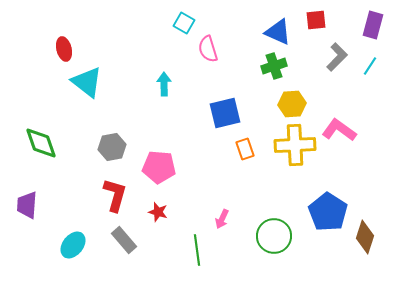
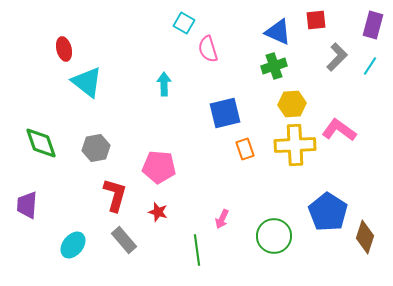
gray hexagon: moved 16 px left, 1 px down
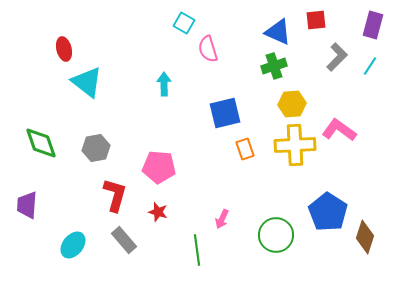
green circle: moved 2 px right, 1 px up
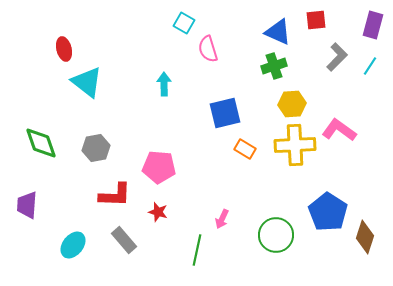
orange rectangle: rotated 40 degrees counterclockwise
red L-shape: rotated 76 degrees clockwise
green line: rotated 20 degrees clockwise
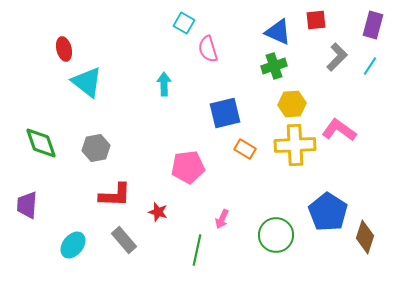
pink pentagon: moved 29 px right; rotated 12 degrees counterclockwise
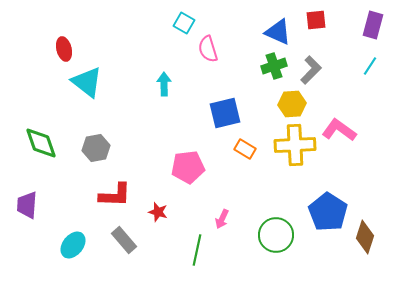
gray L-shape: moved 26 px left, 13 px down
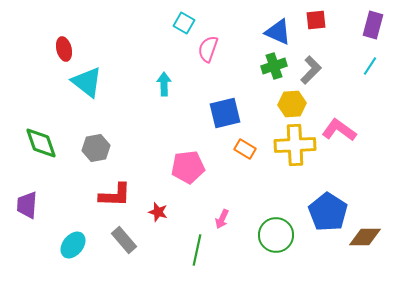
pink semicircle: rotated 36 degrees clockwise
brown diamond: rotated 72 degrees clockwise
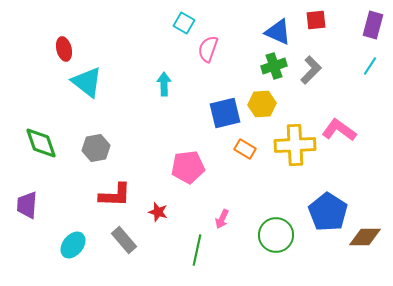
yellow hexagon: moved 30 px left
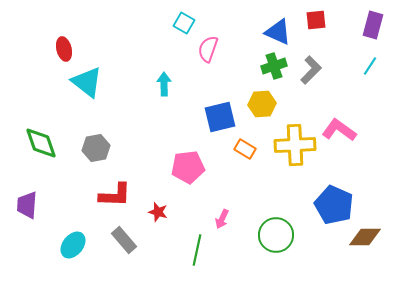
blue square: moved 5 px left, 4 px down
blue pentagon: moved 6 px right, 7 px up; rotated 9 degrees counterclockwise
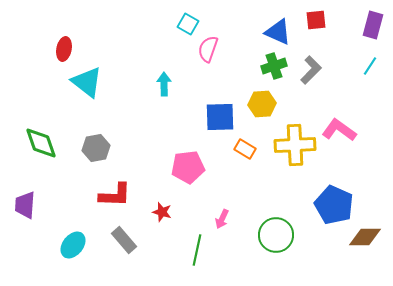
cyan square: moved 4 px right, 1 px down
red ellipse: rotated 25 degrees clockwise
blue square: rotated 12 degrees clockwise
purple trapezoid: moved 2 px left
red star: moved 4 px right
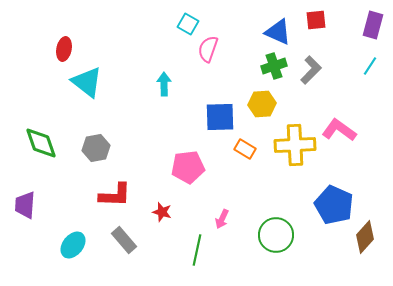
brown diamond: rotated 48 degrees counterclockwise
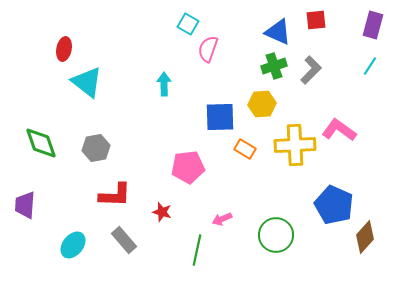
pink arrow: rotated 42 degrees clockwise
